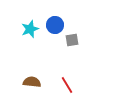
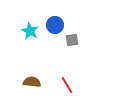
cyan star: moved 2 px down; rotated 24 degrees counterclockwise
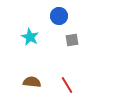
blue circle: moved 4 px right, 9 px up
cyan star: moved 6 px down
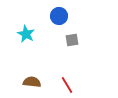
cyan star: moved 4 px left, 3 px up
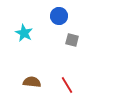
cyan star: moved 2 px left, 1 px up
gray square: rotated 24 degrees clockwise
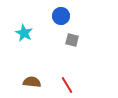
blue circle: moved 2 px right
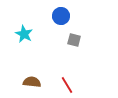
cyan star: moved 1 px down
gray square: moved 2 px right
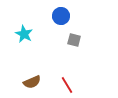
brown semicircle: rotated 150 degrees clockwise
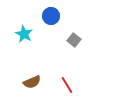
blue circle: moved 10 px left
gray square: rotated 24 degrees clockwise
